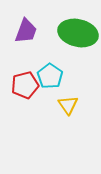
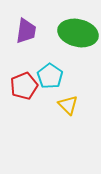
purple trapezoid: rotated 12 degrees counterclockwise
red pentagon: moved 1 px left, 1 px down; rotated 8 degrees counterclockwise
yellow triangle: rotated 10 degrees counterclockwise
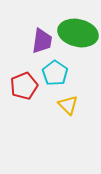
purple trapezoid: moved 16 px right, 10 px down
cyan pentagon: moved 5 px right, 3 px up
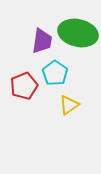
yellow triangle: moved 1 px right; rotated 40 degrees clockwise
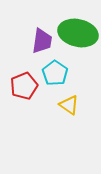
yellow triangle: rotated 50 degrees counterclockwise
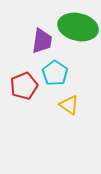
green ellipse: moved 6 px up
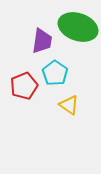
green ellipse: rotated 6 degrees clockwise
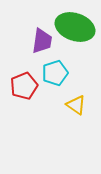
green ellipse: moved 3 px left
cyan pentagon: rotated 20 degrees clockwise
yellow triangle: moved 7 px right
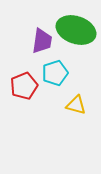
green ellipse: moved 1 px right, 3 px down
yellow triangle: rotated 20 degrees counterclockwise
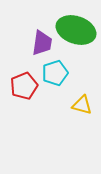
purple trapezoid: moved 2 px down
yellow triangle: moved 6 px right
